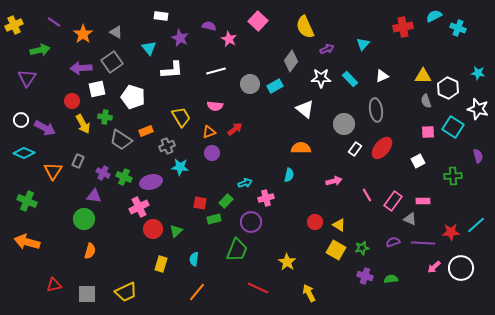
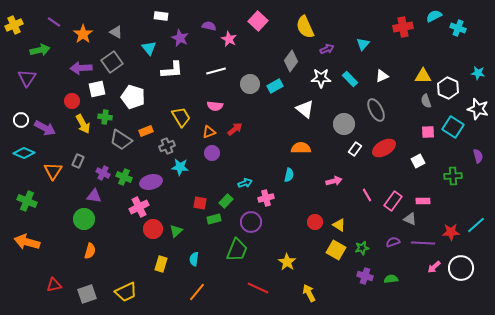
gray ellipse at (376, 110): rotated 20 degrees counterclockwise
red ellipse at (382, 148): moved 2 px right; rotated 20 degrees clockwise
gray square at (87, 294): rotated 18 degrees counterclockwise
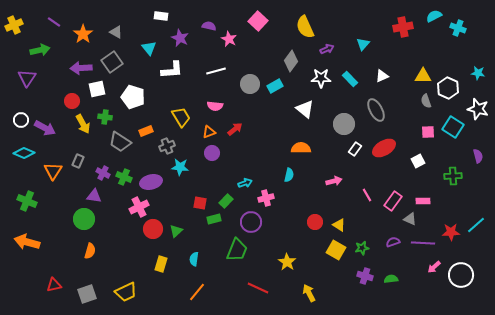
gray trapezoid at (121, 140): moved 1 px left, 2 px down
white circle at (461, 268): moved 7 px down
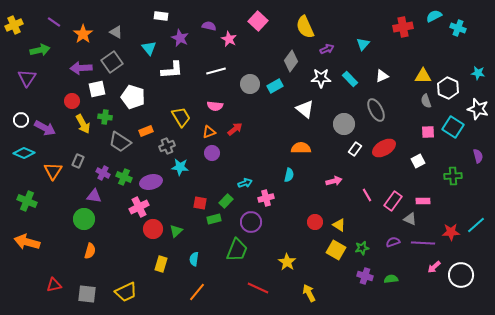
gray square at (87, 294): rotated 24 degrees clockwise
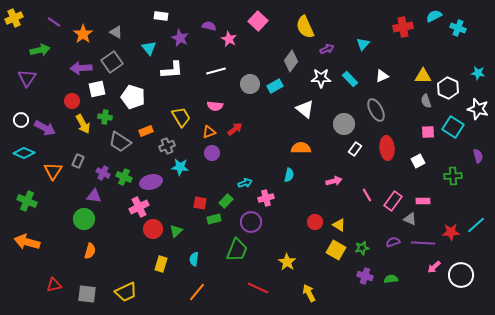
yellow cross at (14, 25): moved 7 px up
red ellipse at (384, 148): moved 3 px right; rotated 65 degrees counterclockwise
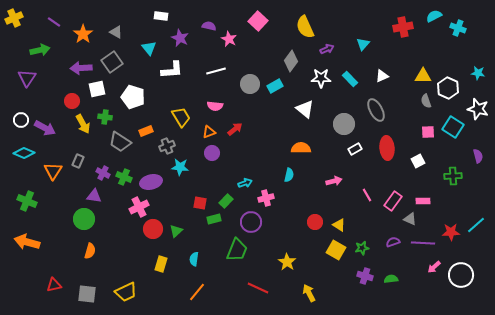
white rectangle at (355, 149): rotated 24 degrees clockwise
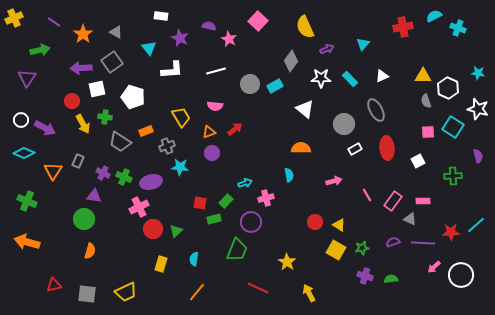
cyan semicircle at (289, 175): rotated 24 degrees counterclockwise
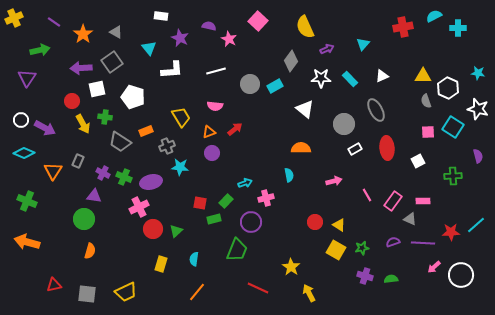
cyan cross at (458, 28): rotated 21 degrees counterclockwise
yellow star at (287, 262): moved 4 px right, 5 px down
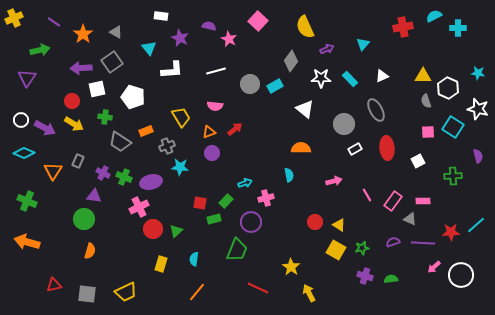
yellow arrow at (83, 124): moved 9 px left; rotated 30 degrees counterclockwise
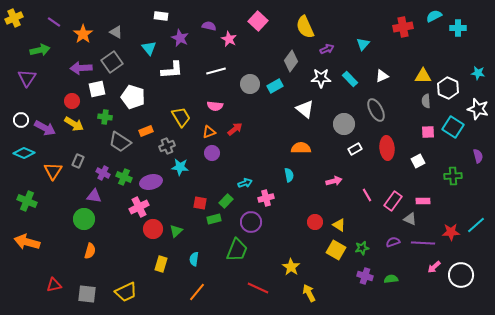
gray semicircle at (426, 101): rotated 16 degrees clockwise
